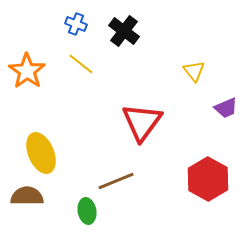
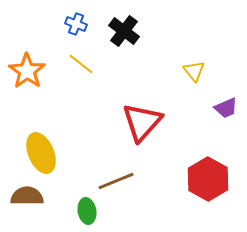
red triangle: rotated 6 degrees clockwise
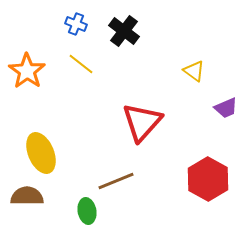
yellow triangle: rotated 15 degrees counterclockwise
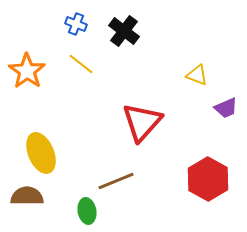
yellow triangle: moved 3 px right, 4 px down; rotated 15 degrees counterclockwise
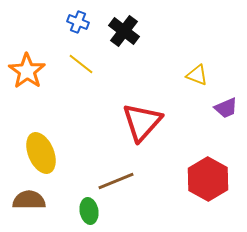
blue cross: moved 2 px right, 2 px up
brown semicircle: moved 2 px right, 4 px down
green ellipse: moved 2 px right
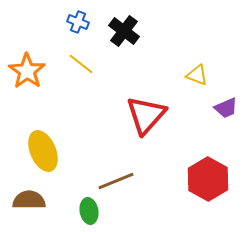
red triangle: moved 4 px right, 7 px up
yellow ellipse: moved 2 px right, 2 px up
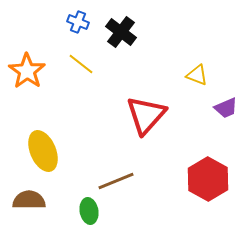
black cross: moved 3 px left, 1 px down
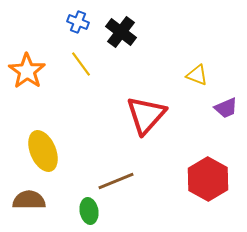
yellow line: rotated 16 degrees clockwise
